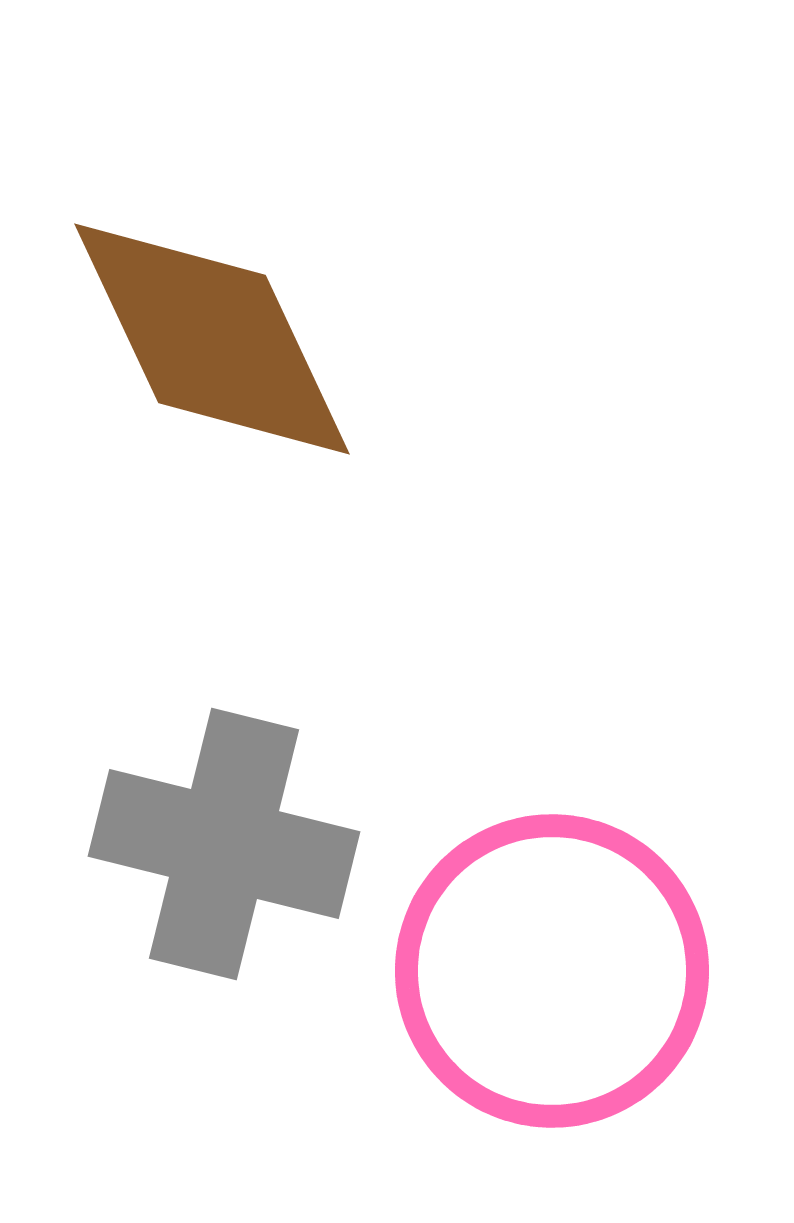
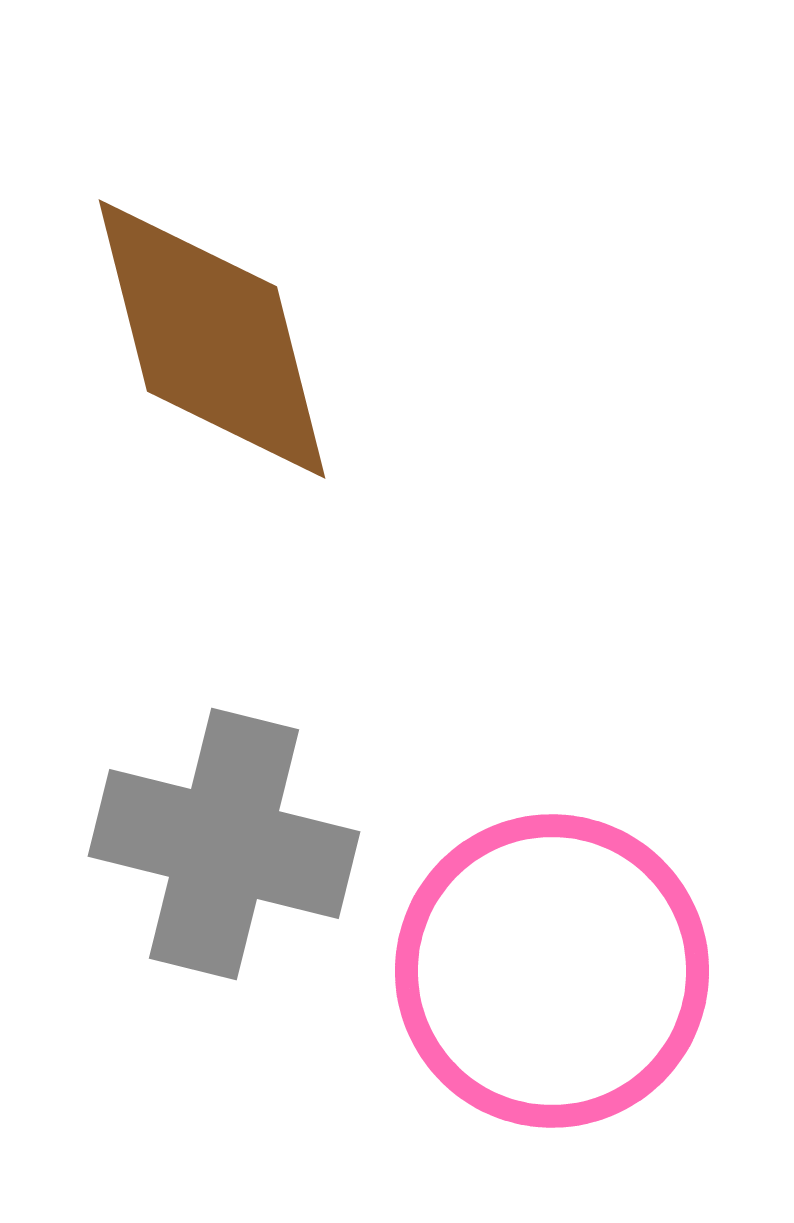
brown diamond: rotated 11 degrees clockwise
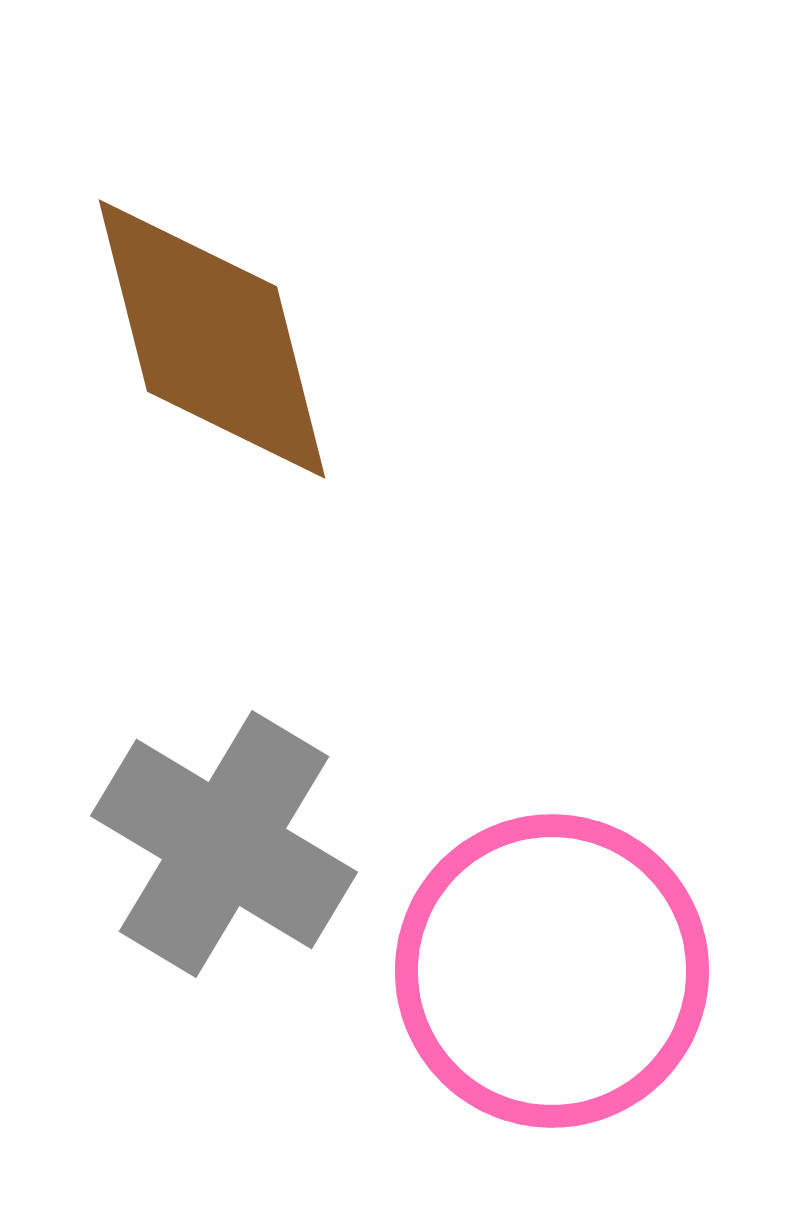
gray cross: rotated 17 degrees clockwise
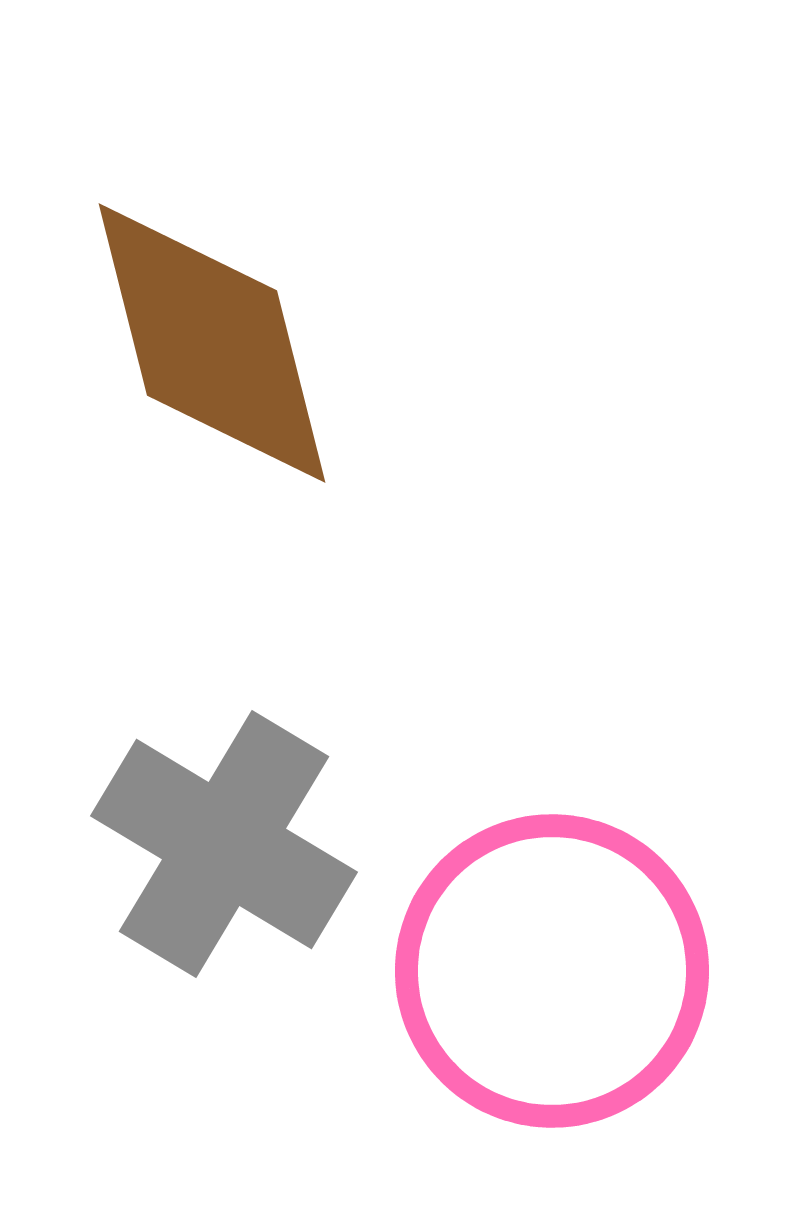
brown diamond: moved 4 px down
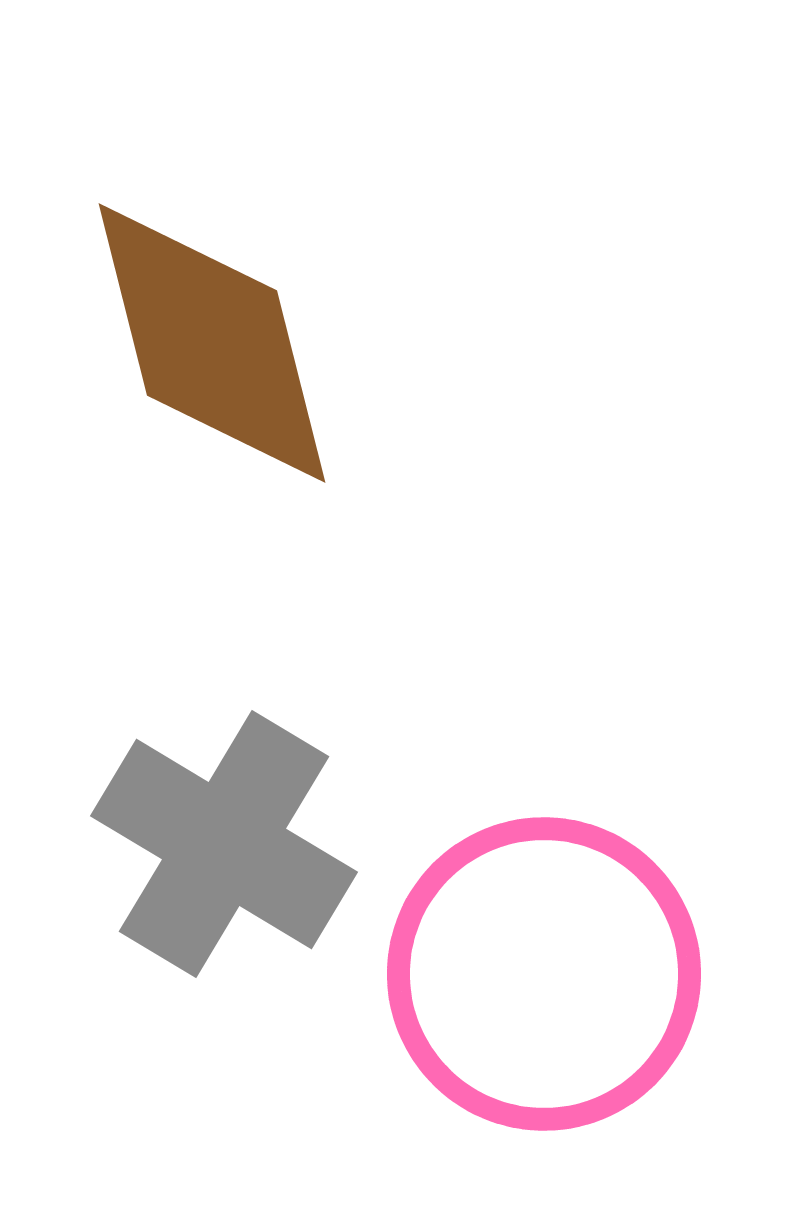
pink circle: moved 8 px left, 3 px down
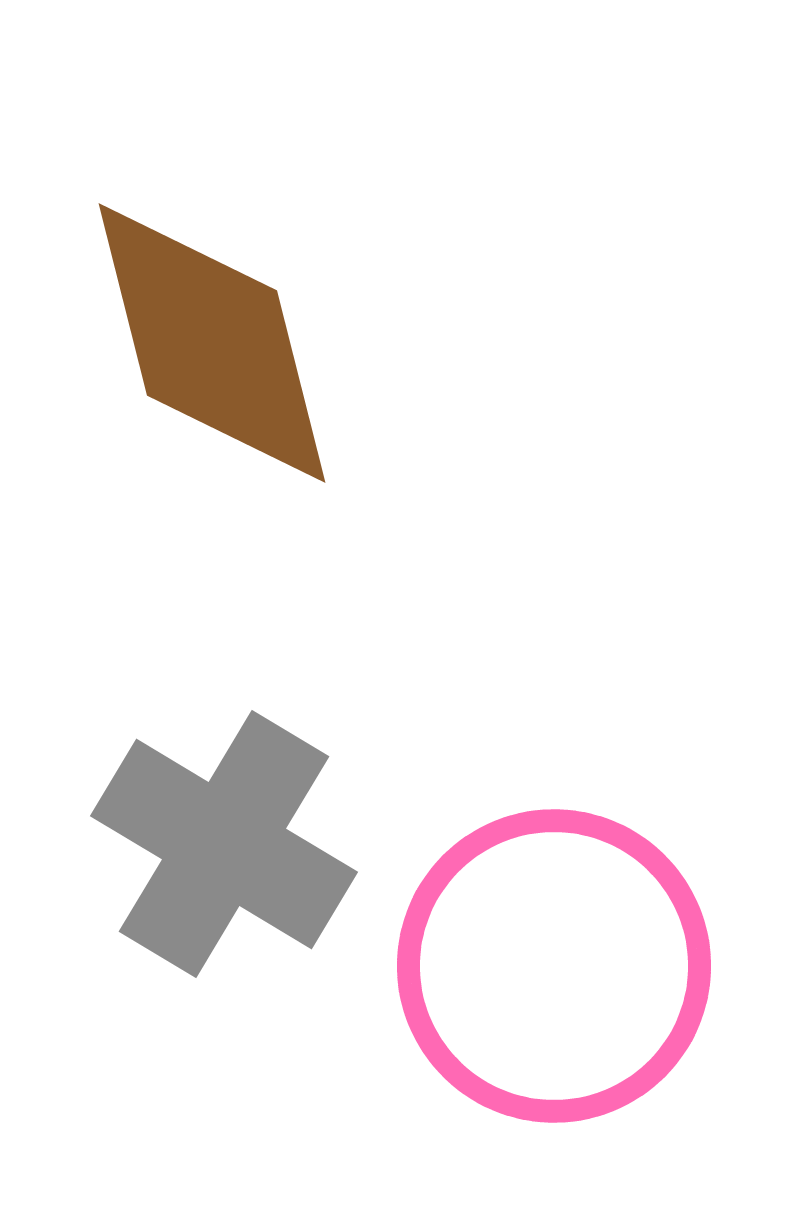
pink circle: moved 10 px right, 8 px up
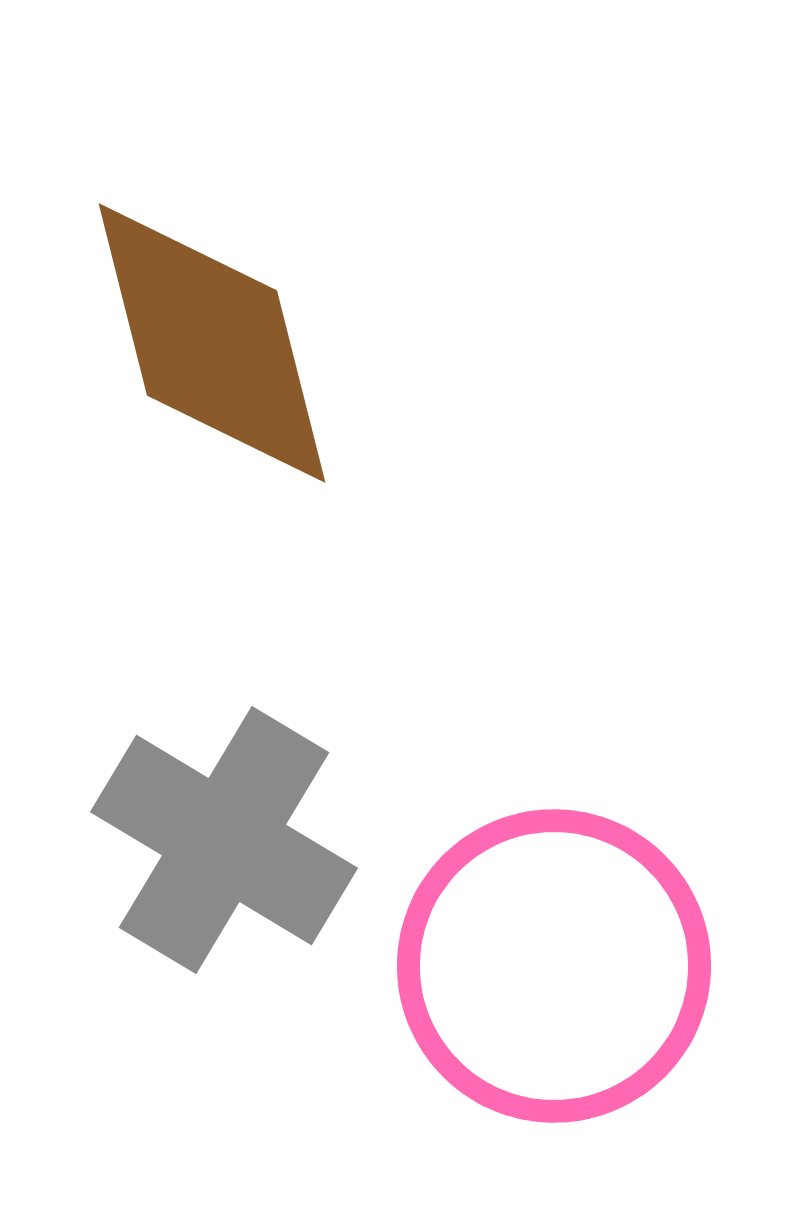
gray cross: moved 4 px up
